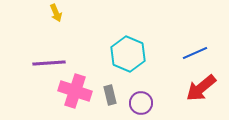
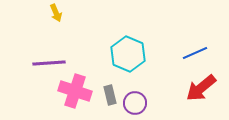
purple circle: moved 6 px left
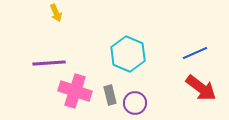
red arrow: rotated 104 degrees counterclockwise
